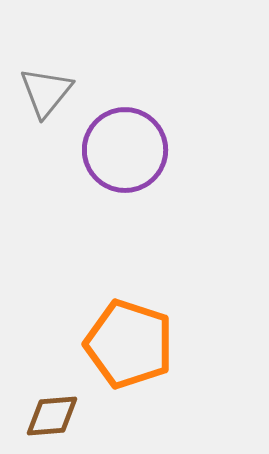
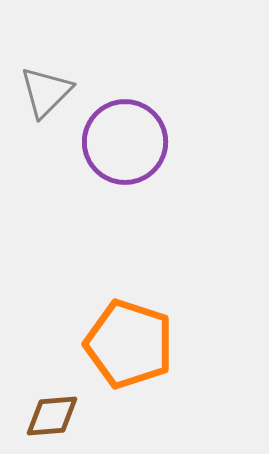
gray triangle: rotated 6 degrees clockwise
purple circle: moved 8 px up
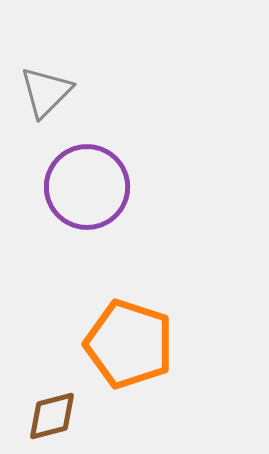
purple circle: moved 38 px left, 45 px down
brown diamond: rotated 10 degrees counterclockwise
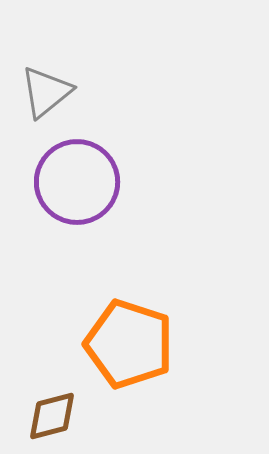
gray triangle: rotated 6 degrees clockwise
purple circle: moved 10 px left, 5 px up
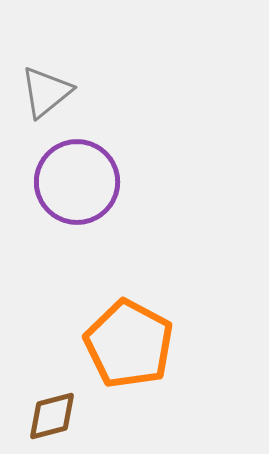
orange pentagon: rotated 10 degrees clockwise
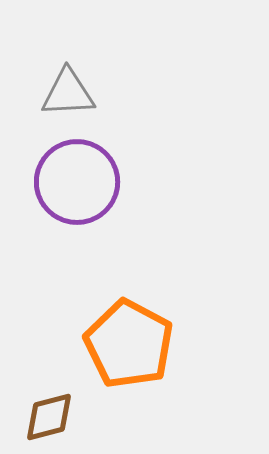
gray triangle: moved 22 px right, 1 px down; rotated 36 degrees clockwise
brown diamond: moved 3 px left, 1 px down
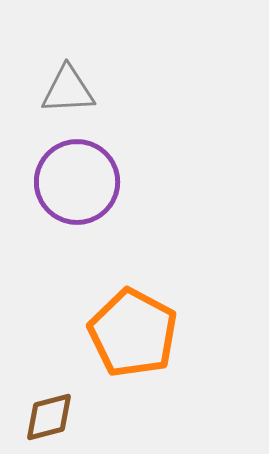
gray triangle: moved 3 px up
orange pentagon: moved 4 px right, 11 px up
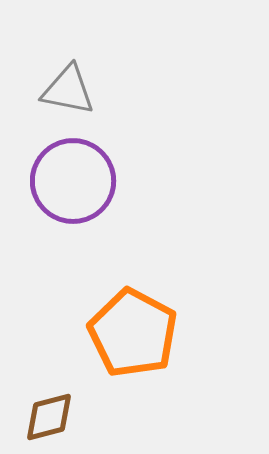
gray triangle: rotated 14 degrees clockwise
purple circle: moved 4 px left, 1 px up
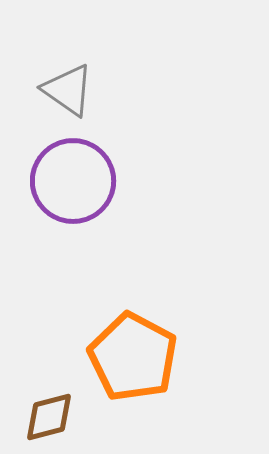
gray triangle: rotated 24 degrees clockwise
orange pentagon: moved 24 px down
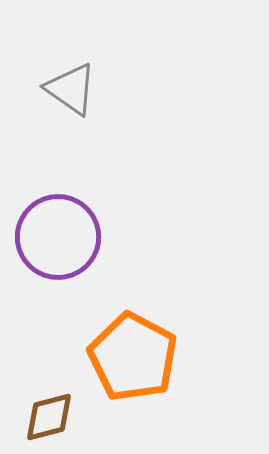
gray triangle: moved 3 px right, 1 px up
purple circle: moved 15 px left, 56 px down
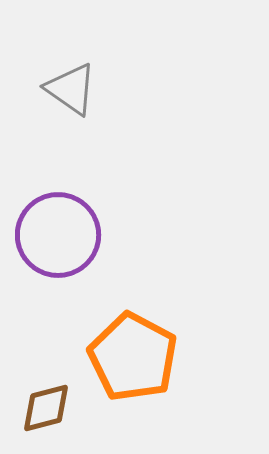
purple circle: moved 2 px up
brown diamond: moved 3 px left, 9 px up
